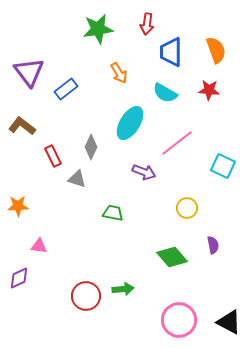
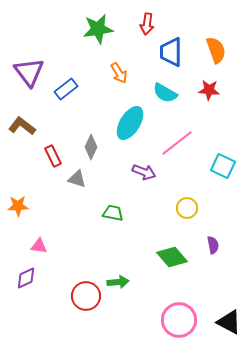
purple diamond: moved 7 px right
green arrow: moved 5 px left, 7 px up
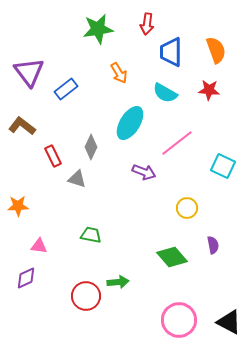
green trapezoid: moved 22 px left, 22 px down
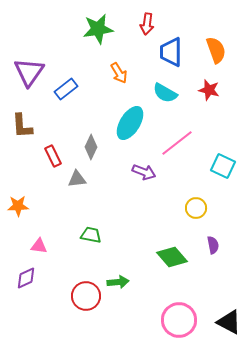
purple triangle: rotated 12 degrees clockwise
red star: rotated 10 degrees clockwise
brown L-shape: rotated 132 degrees counterclockwise
gray triangle: rotated 24 degrees counterclockwise
yellow circle: moved 9 px right
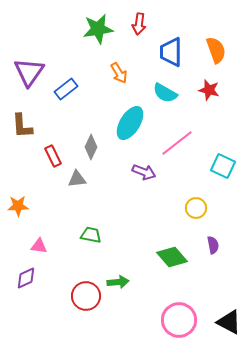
red arrow: moved 8 px left
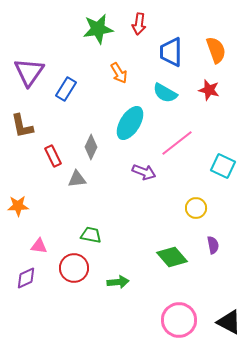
blue rectangle: rotated 20 degrees counterclockwise
brown L-shape: rotated 8 degrees counterclockwise
red circle: moved 12 px left, 28 px up
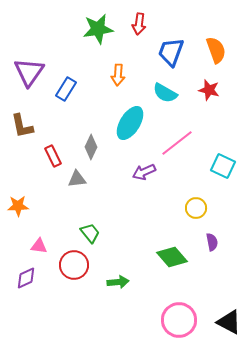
blue trapezoid: rotated 20 degrees clockwise
orange arrow: moved 1 px left, 2 px down; rotated 35 degrees clockwise
purple arrow: rotated 135 degrees clockwise
green trapezoid: moved 1 px left, 2 px up; rotated 40 degrees clockwise
purple semicircle: moved 1 px left, 3 px up
red circle: moved 3 px up
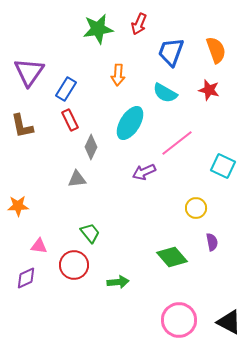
red arrow: rotated 15 degrees clockwise
red rectangle: moved 17 px right, 36 px up
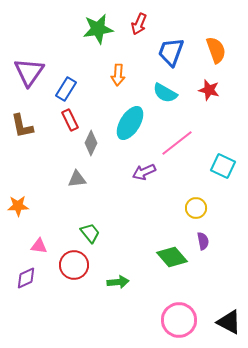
gray diamond: moved 4 px up
purple semicircle: moved 9 px left, 1 px up
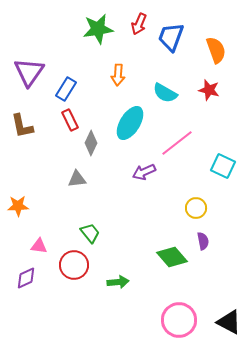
blue trapezoid: moved 15 px up
